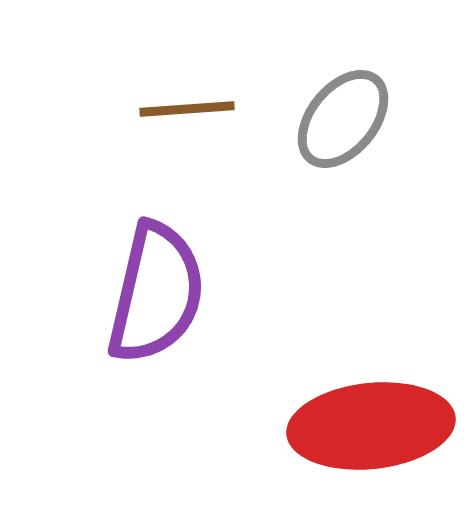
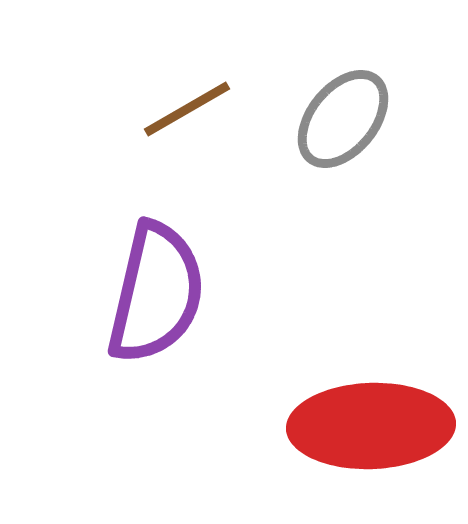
brown line: rotated 26 degrees counterclockwise
red ellipse: rotated 4 degrees clockwise
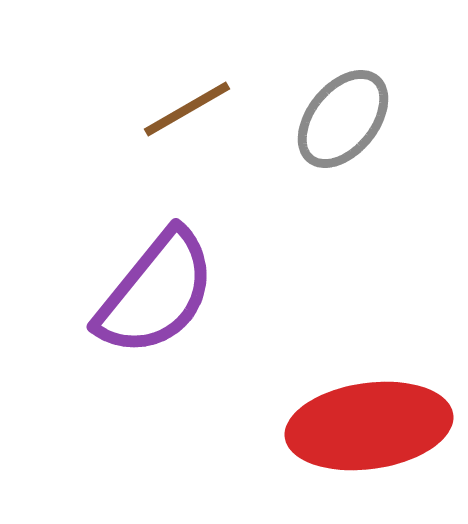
purple semicircle: rotated 26 degrees clockwise
red ellipse: moved 2 px left; rotated 6 degrees counterclockwise
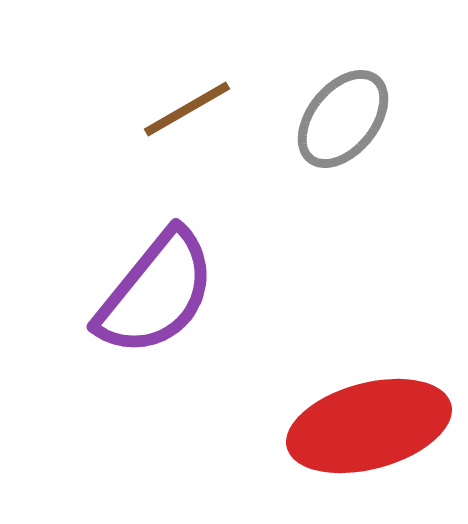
red ellipse: rotated 7 degrees counterclockwise
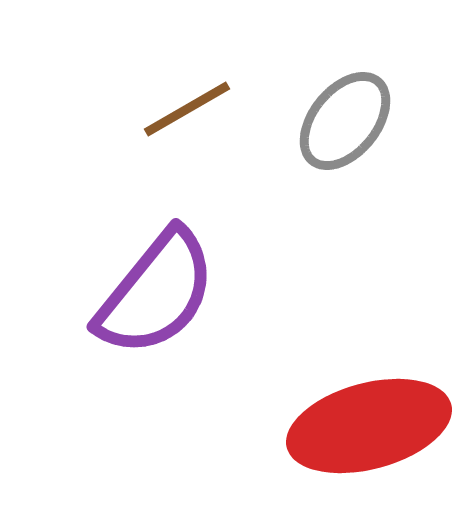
gray ellipse: moved 2 px right, 2 px down
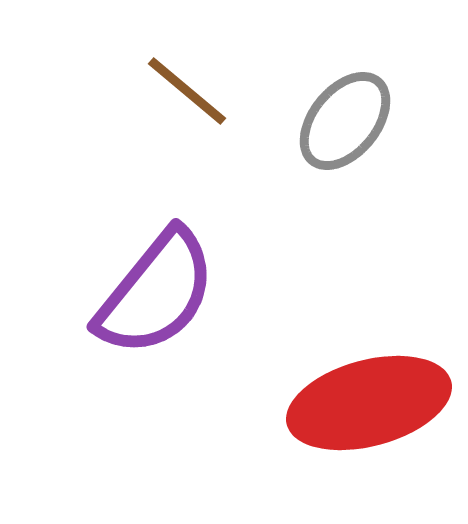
brown line: moved 18 px up; rotated 70 degrees clockwise
red ellipse: moved 23 px up
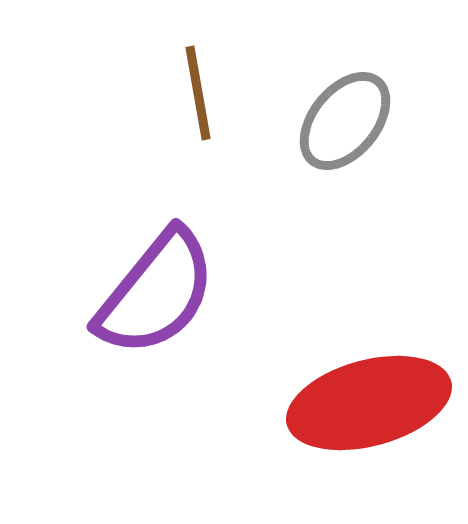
brown line: moved 11 px right, 2 px down; rotated 40 degrees clockwise
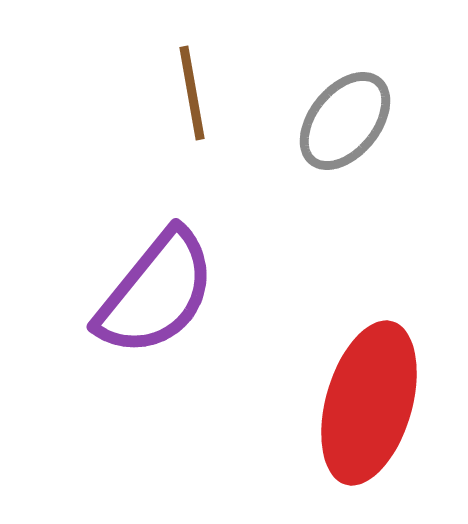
brown line: moved 6 px left
red ellipse: rotated 59 degrees counterclockwise
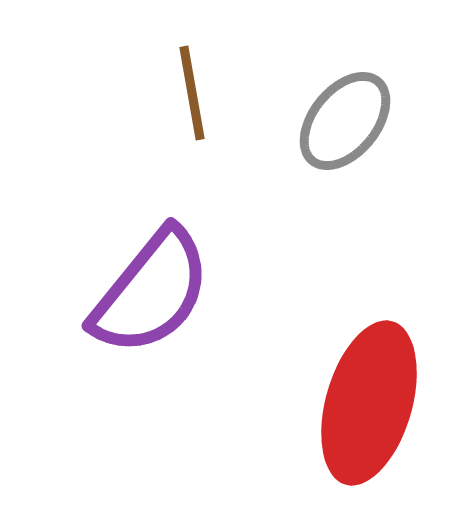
purple semicircle: moved 5 px left, 1 px up
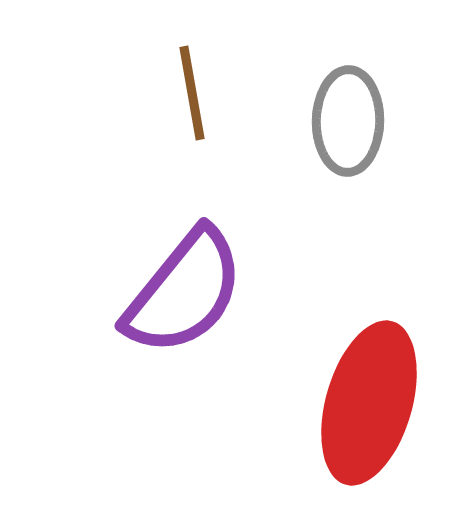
gray ellipse: moved 3 px right; rotated 38 degrees counterclockwise
purple semicircle: moved 33 px right
